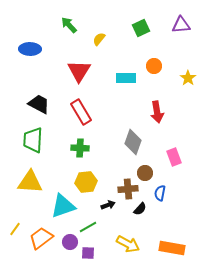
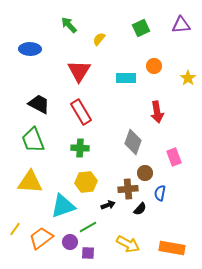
green trapezoid: rotated 24 degrees counterclockwise
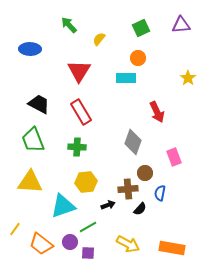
orange circle: moved 16 px left, 8 px up
red arrow: rotated 15 degrees counterclockwise
green cross: moved 3 px left, 1 px up
orange trapezoid: moved 6 px down; rotated 105 degrees counterclockwise
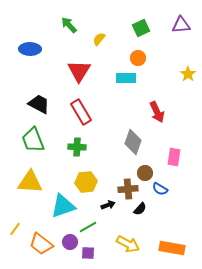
yellow star: moved 4 px up
pink rectangle: rotated 30 degrees clockwise
blue semicircle: moved 4 px up; rotated 70 degrees counterclockwise
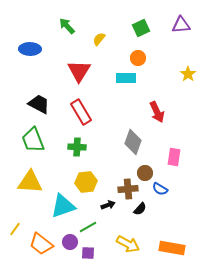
green arrow: moved 2 px left, 1 px down
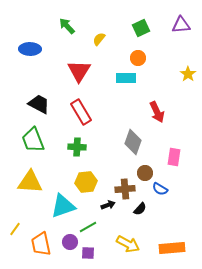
brown cross: moved 3 px left
orange trapezoid: rotated 40 degrees clockwise
orange rectangle: rotated 15 degrees counterclockwise
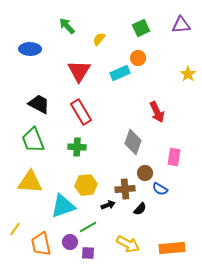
cyan rectangle: moved 6 px left, 5 px up; rotated 24 degrees counterclockwise
yellow hexagon: moved 3 px down
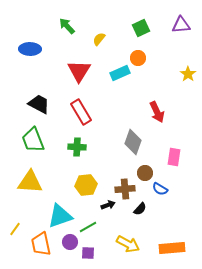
cyan triangle: moved 3 px left, 10 px down
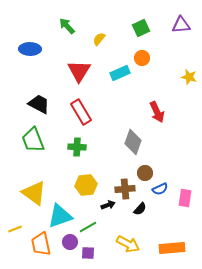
orange circle: moved 4 px right
yellow star: moved 1 px right, 3 px down; rotated 21 degrees counterclockwise
pink rectangle: moved 11 px right, 41 px down
yellow triangle: moved 4 px right, 11 px down; rotated 32 degrees clockwise
blue semicircle: rotated 56 degrees counterclockwise
yellow line: rotated 32 degrees clockwise
